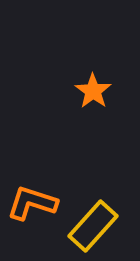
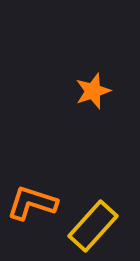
orange star: rotated 18 degrees clockwise
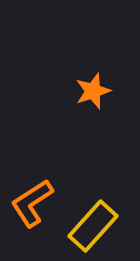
orange L-shape: rotated 51 degrees counterclockwise
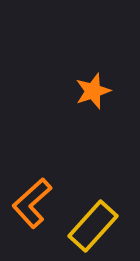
orange L-shape: rotated 9 degrees counterclockwise
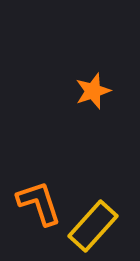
orange L-shape: moved 7 px right; rotated 114 degrees clockwise
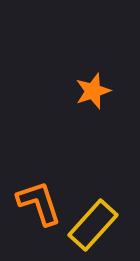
yellow rectangle: moved 1 px up
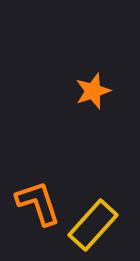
orange L-shape: moved 1 px left
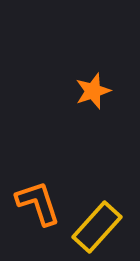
yellow rectangle: moved 4 px right, 2 px down
